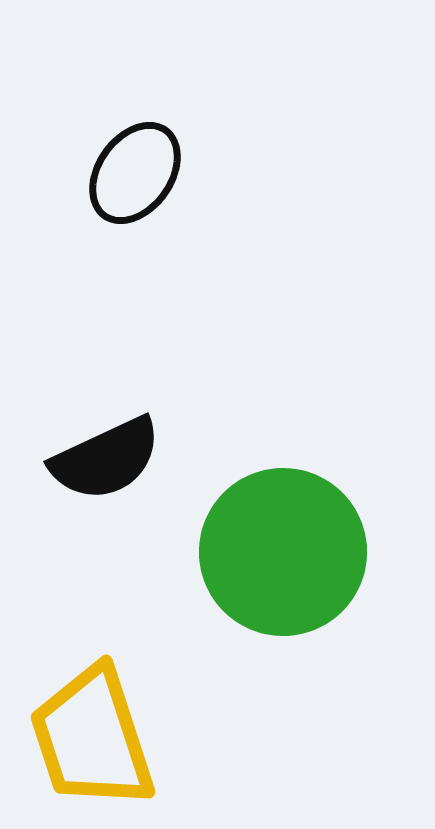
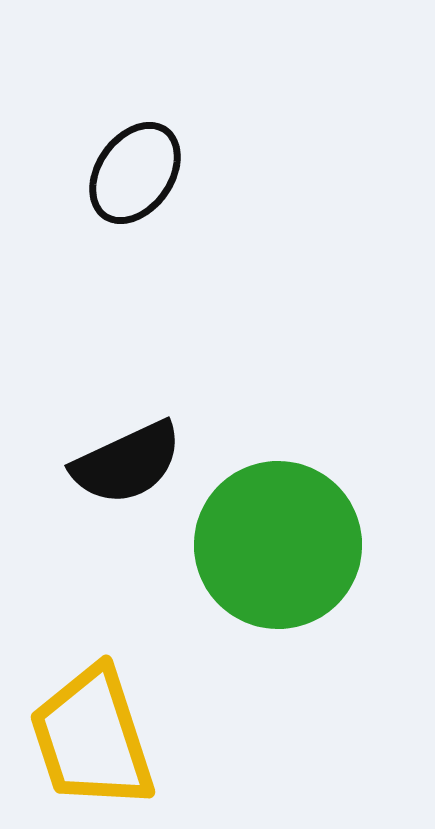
black semicircle: moved 21 px right, 4 px down
green circle: moved 5 px left, 7 px up
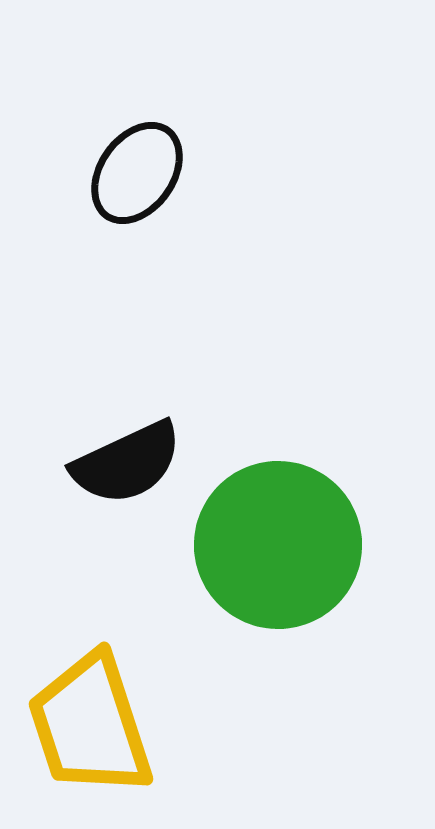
black ellipse: moved 2 px right
yellow trapezoid: moved 2 px left, 13 px up
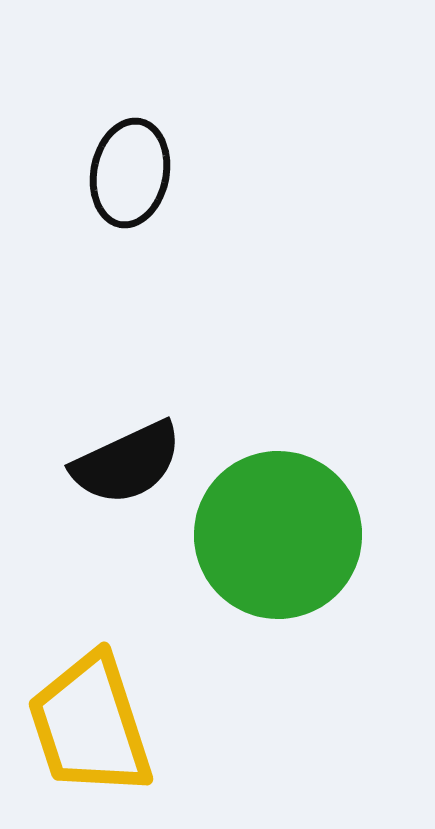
black ellipse: moved 7 px left; rotated 24 degrees counterclockwise
green circle: moved 10 px up
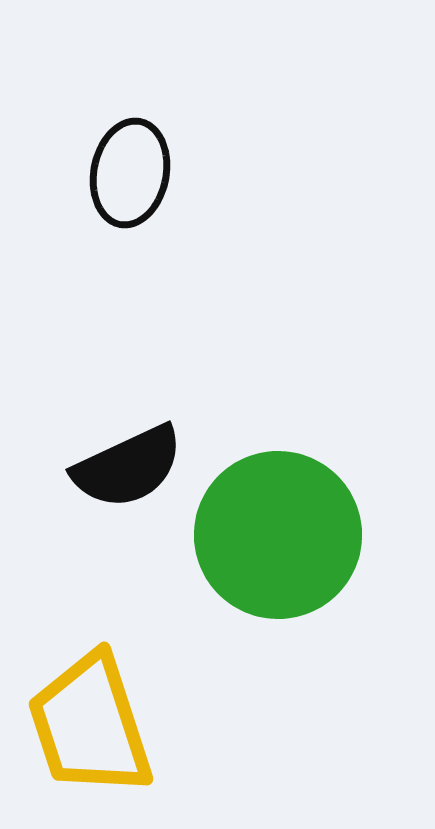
black semicircle: moved 1 px right, 4 px down
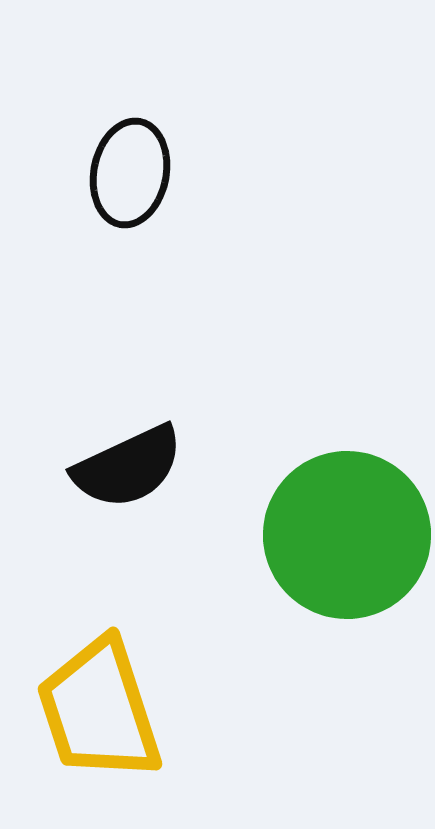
green circle: moved 69 px right
yellow trapezoid: moved 9 px right, 15 px up
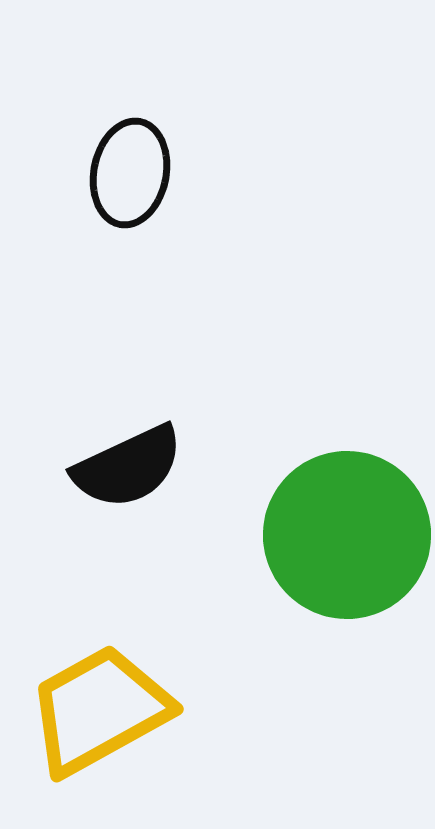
yellow trapezoid: rotated 79 degrees clockwise
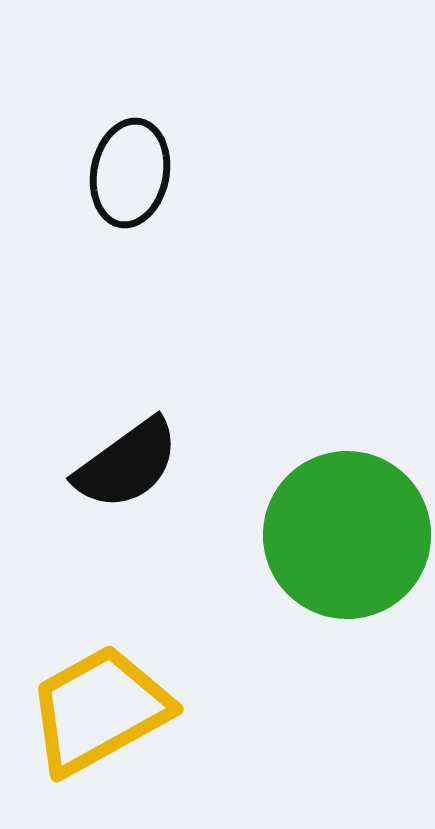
black semicircle: moved 1 px left, 3 px up; rotated 11 degrees counterclockwise
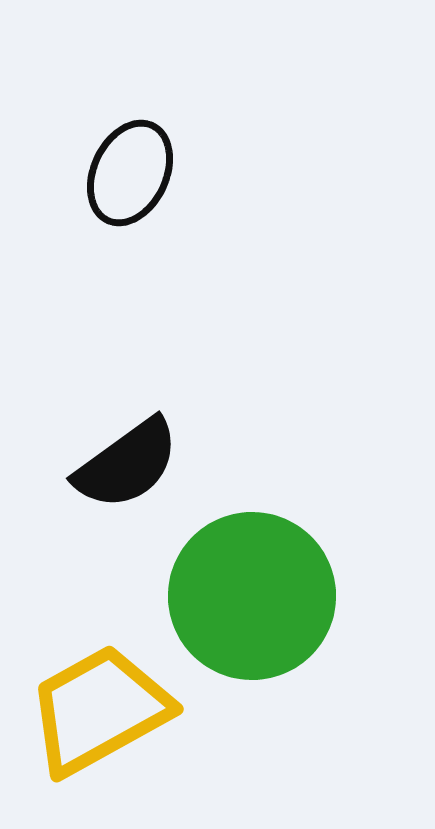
black ellipse: rotated 14 degrees clockwise
green circle: moved 95 px left, 61 px down
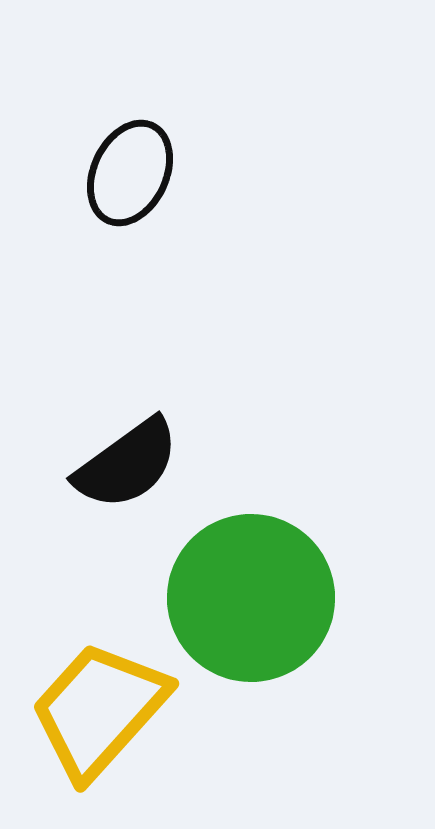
green circle: moved 1 px left, 2 px down
yellow trapezoid: rotated 19 degrees counterclockwise
